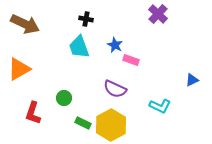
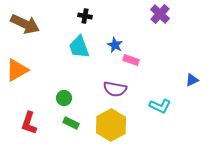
purple cross: moved 2 px right
black cross: moved 1 px left, 3 px up
orange triangle: moved 2 px left, 1 px down
purple semicircle: rotated 15 degrees counterclockwise
red L-shape: moved 4 px left, 10 px down
green rectangle: moved 12 px left
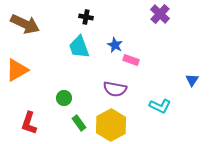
black cross: moved 1 px right, 1 px down
blue triangle: rotated 32 degrees counterclockwise
green rectangle: moved 8 px right; rotated 28 degrees clockwise
